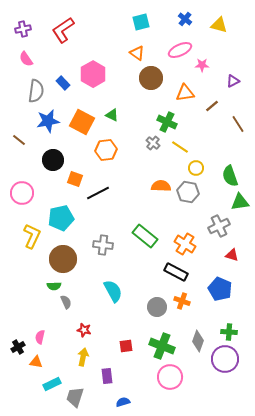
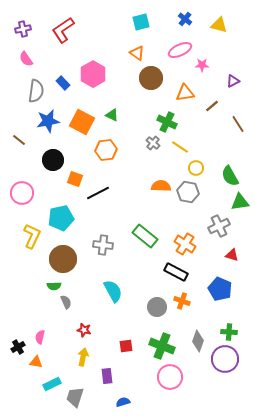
green semicircle at (230, 176): rotated 10 degrees counterclockwise
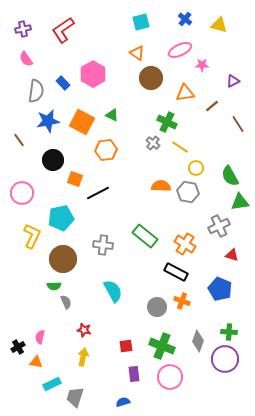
brown line at (19, 140): rotated 16 degrees clockwise
purple rectangle at (107, 376): moved 27 px right, 2 px up
